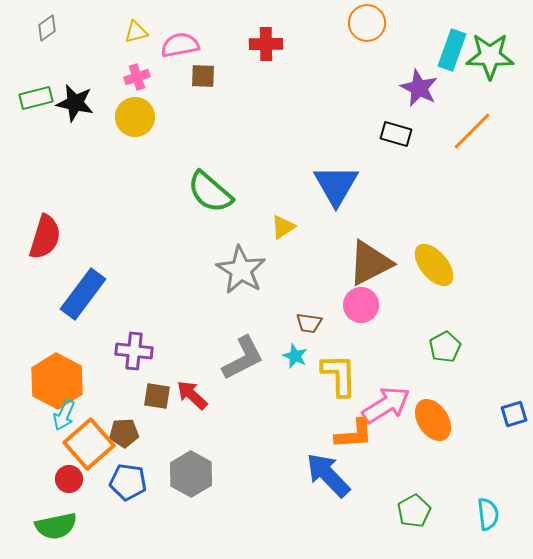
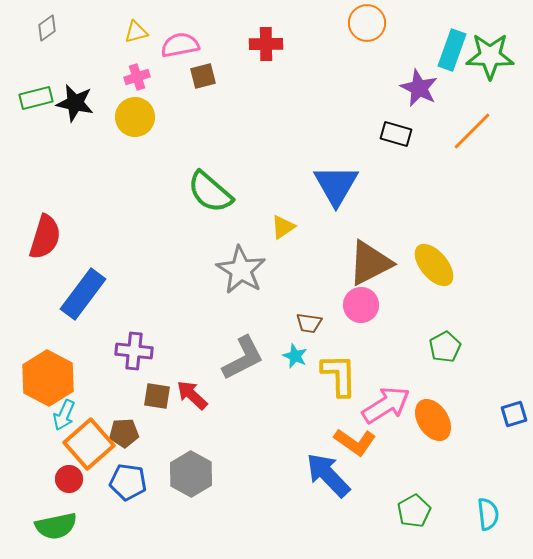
brown square at (203, 76): rotated 16 degrees counterclockwise
orange hexagon at (57, 381): moved 9 px left, 3 px up
orange L-shape at (354, 434): moved 1 px right, 8 px down; rotated 39 degrees clockwise
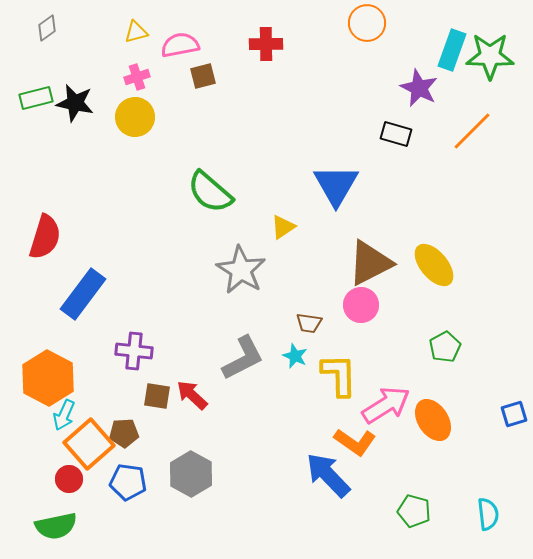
green pentagon at (414, 511): rotated 28 degrees counterclockwise
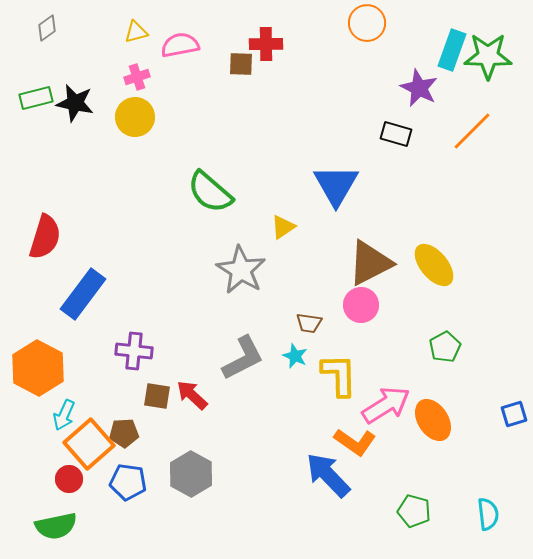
green star at (490, 56): moved 2 px left
brown square at (203, 76): moved 38 px right, 12 px up; rotated 16 degrees clockwise
orange hexagon at (48, 378): moved 10 px left, 10 px up
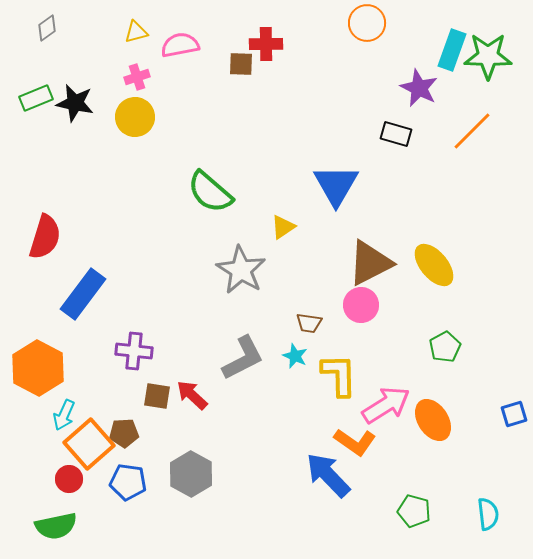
green rectangle at (36, 98): rotated 8 degrees counterclockwise
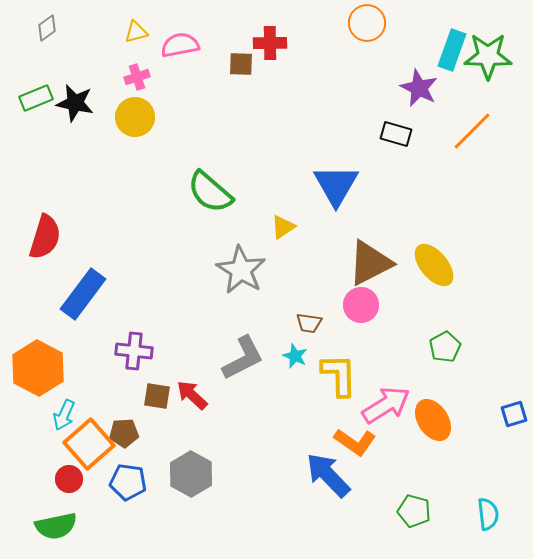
red cross at (266, 44): moved 4 px right, 1 px up
